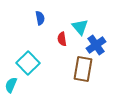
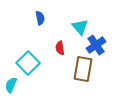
red semicircle: moved 2 px left, 9 px down
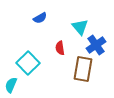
blue semicircle: rotated 72 degrees clockwise
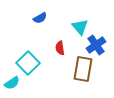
cyan semicircle: moved 1 px right, 2 px up; rotated 147 degrees counterclockwise
